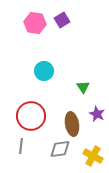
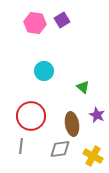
green triangle: rotated 16 degrees counterclockwise
purple star: moved 1 px down
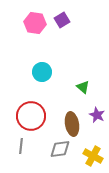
cyan circle: moved 2 px left, 1 px down
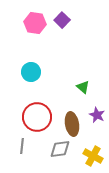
purple square: rotated 14 degrees counterclockwise
cyan circle: moved 11 px left
red circle: moved 6 px right, 1 px down
gray line: moved 1 px right
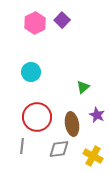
pink hexagon: rotated 25 degrees clockwise
green triangle: rotated 40 degrees clockwise
gray diamond: moved 1 px left
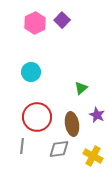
green triangle: moved 2 px left, 1 px down
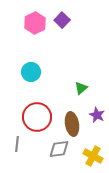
gray line: moved 5 px left, 2 px up
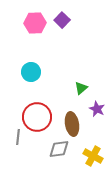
pink hexagon: rotated 25 degrees clockwise
purple star: moved 6 px up
gray line: moved 1 px right, 7 px up
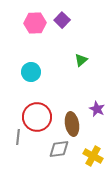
green triangle: moved 28 px up
